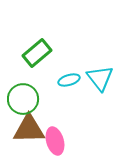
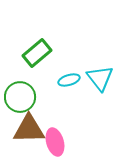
green circle: moved 3 px left, 2 px up
pink ellipse: moved 1 px down
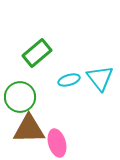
pink ellipse: moved 2 px right, 1 px down
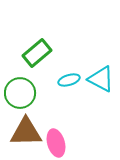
cyan triangle: moved 1 px right, 1 px down; rotated 24 degrees counterclockwise
green circle: moved 4 px up
brown triangle: moved 3 px left, 3 px down
pink ellipse: moved 1 px left
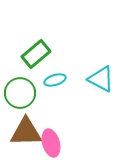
green rectangle: moved 1 px left, 1 px down
cyan ellipse: moved 14 px left
pink ellipse: moved 5 px left
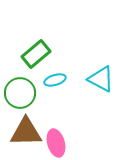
pink ellipse: moved 5 px right
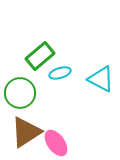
green rectangle: moved 4 px right, 2 px down
cyan ellipse: moved 5 px right, 7 px up
brown triangle: rotated 32 degrees counterclockwise
pink ellipse: rotated 20 degrees counterclockwise
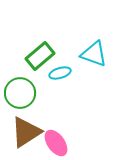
cyan triangle: moved 7 px left, 25 px up; rotated 8 degrees counterclockwise
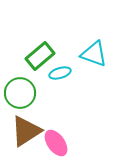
brown triangle: moved 1 px up
